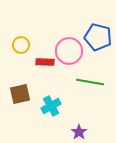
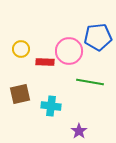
blue pentagon: rotated 20 degrees counterclockwise
yellow circle: moved 4 px down
cyan cross: rotated 36 degrees clockwise
purple star: moved 1 px up
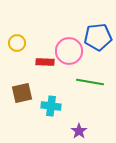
yellow circle: moved 4 px left, 6 px up
brown square: moved 2 px right, 1 px up
